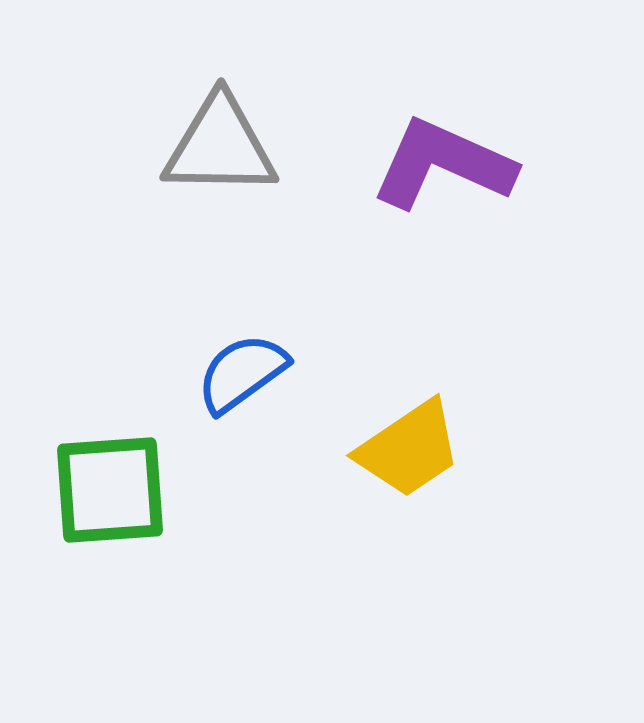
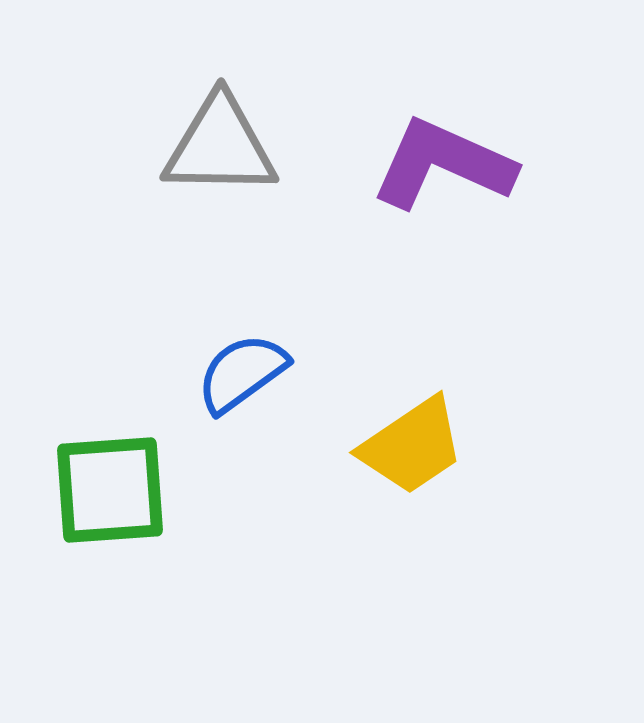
yellow trapezoid: moved 3 px right, 3 px up
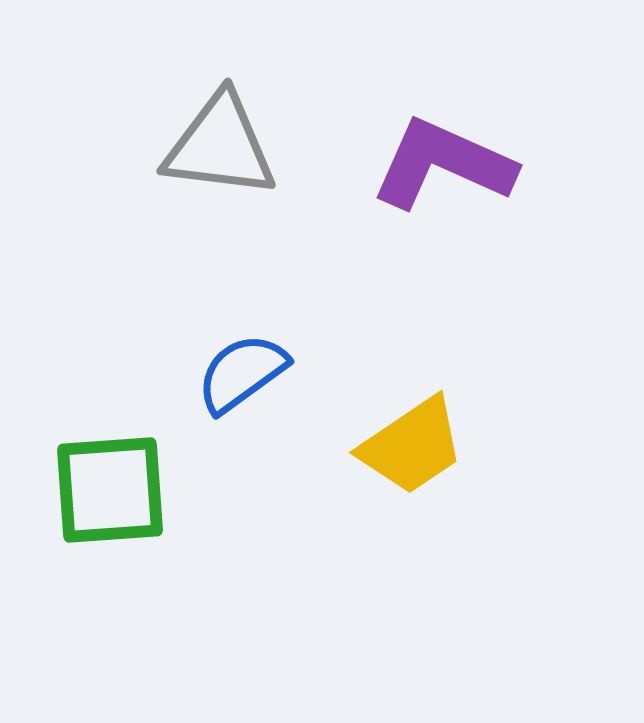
gray triangle: rotated 6 degrees clockwise
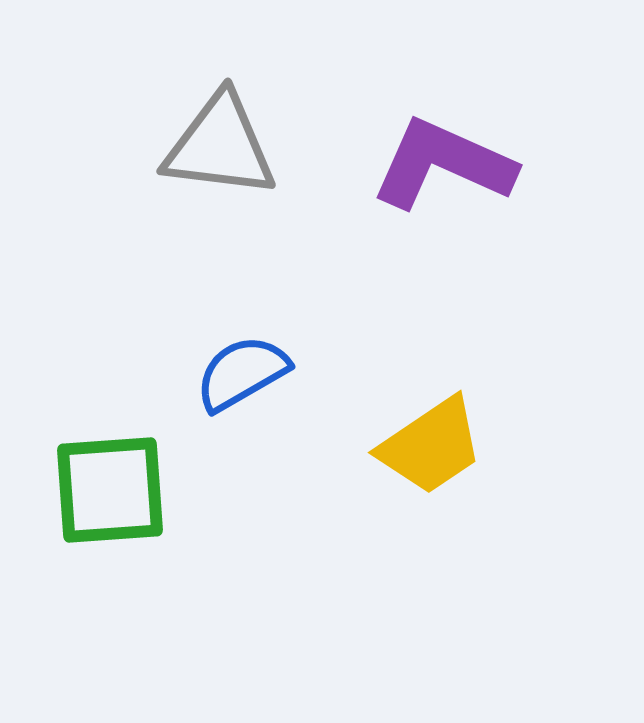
blue semicircle: rotated 6 degrees clockwise
yellow trapezoid: moved 19 px right
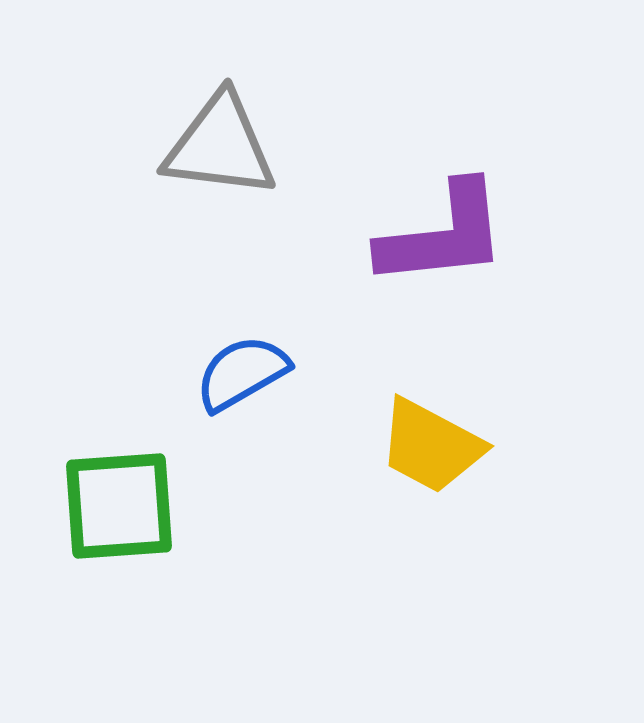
purple L-shape: moved 71 px down; rotated 150 degrees clockwise
yellow trapezoid: rotated 62 degrees clockwise
green square: moved 9 px right, 16 px down
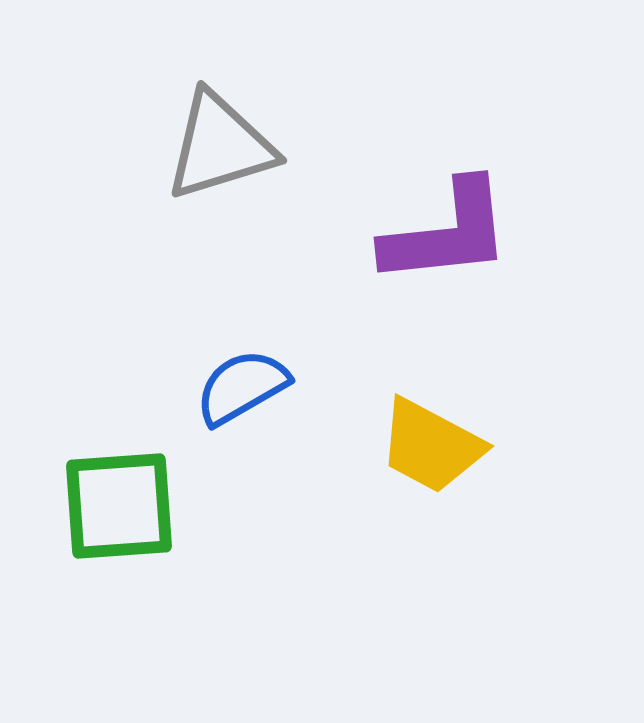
gray triangle: rotated 24 degrees counterclockwise
purple L-shape: moved 4 px right, 2 px up
blue semicircle: moved 14 px down
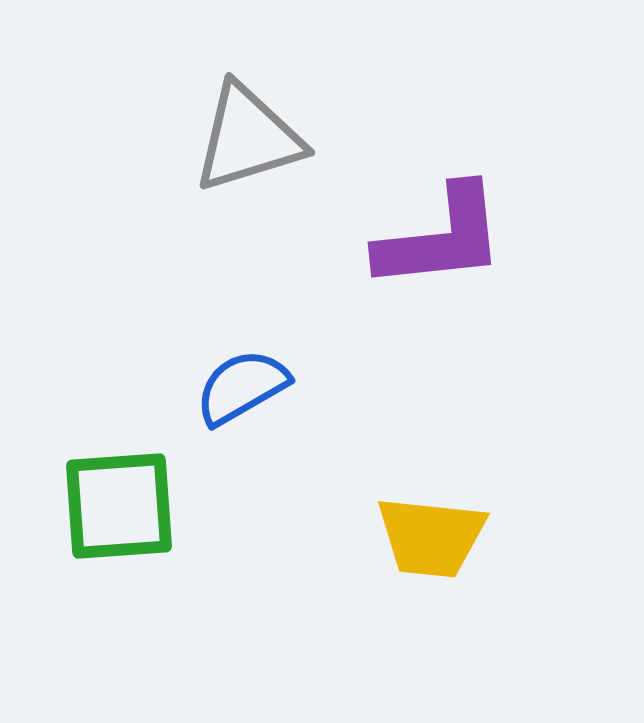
gray triangle: moved 28 px right, 8 px up
purple L-shape: moved 6 px left, 5 px down
yellow trapezoid: moved 91 px down; rotated 22 degrees counterclockwise
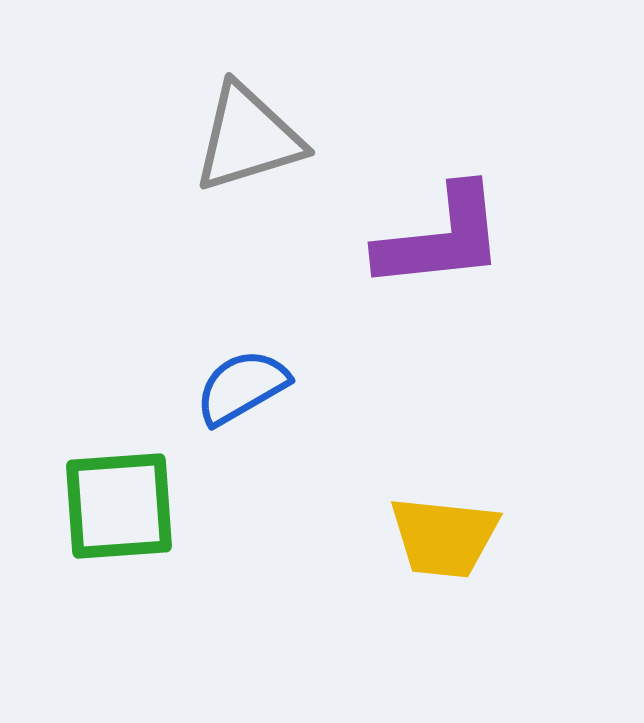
yellow trapezoid: moved 13 px right
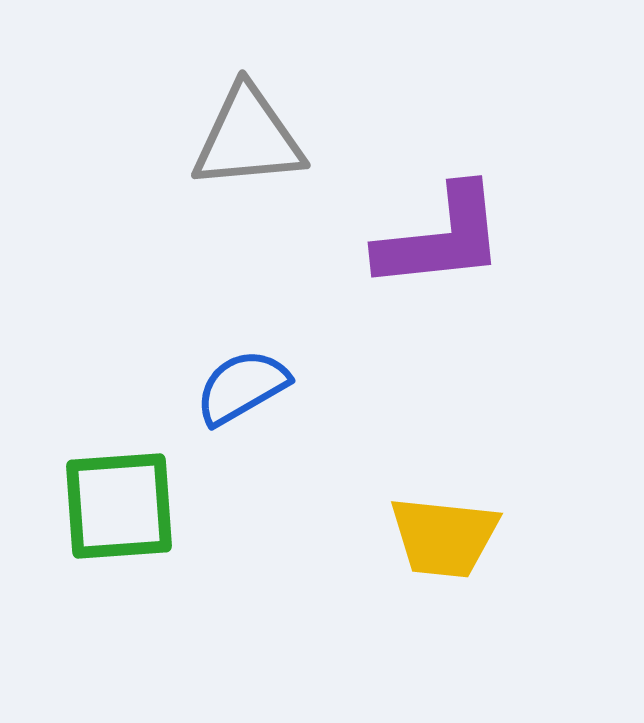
gray triangle: rotated 12 degrees clockwise
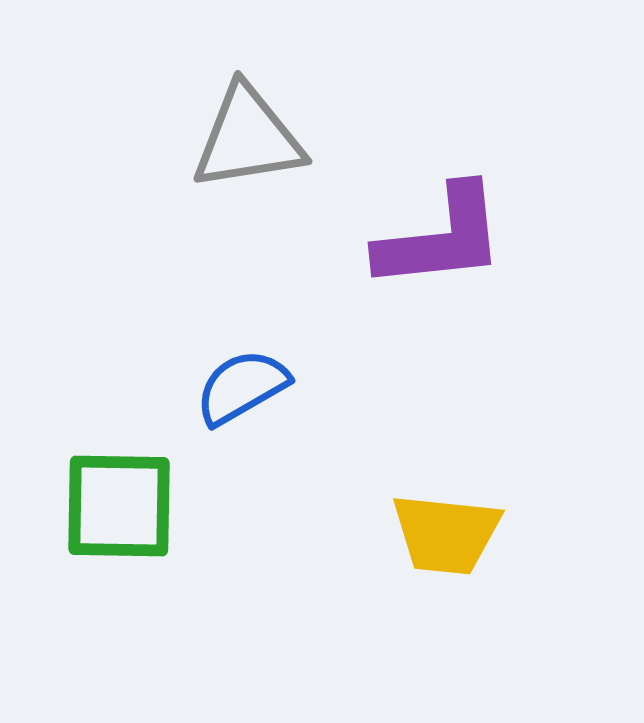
gray triangle: rotated 4 degrees counterclockwise
green square: rotated 5 degrees clockwise
yellow trapezoid: moved 2 px right, 3 px up
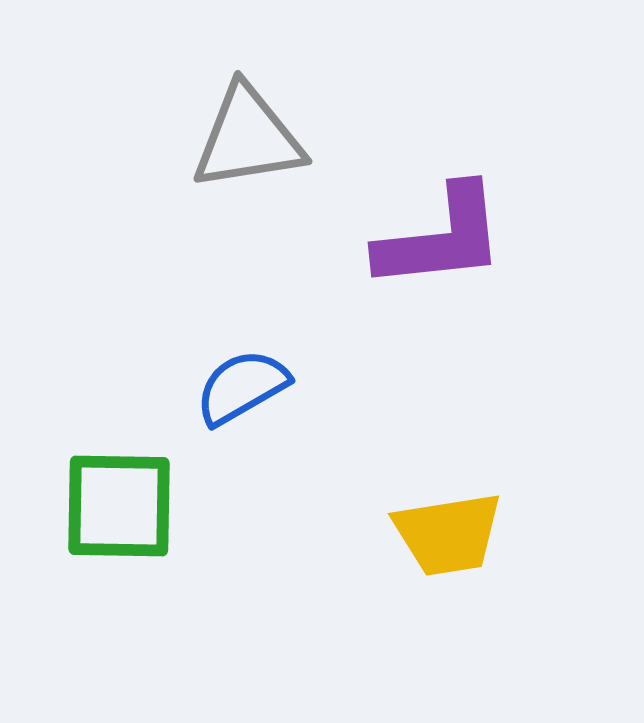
yellow trapezoid: moved 2 px right; rotated 15 degrees counterclockwise
